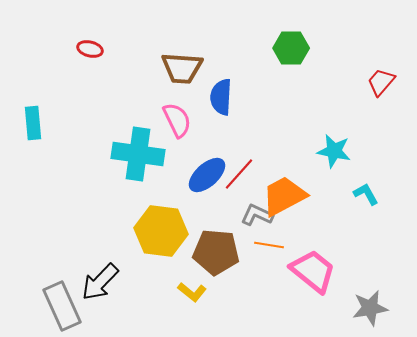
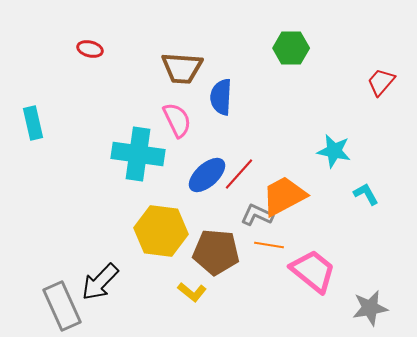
cyan rectangle: rotated 8 degrees counterclockwise
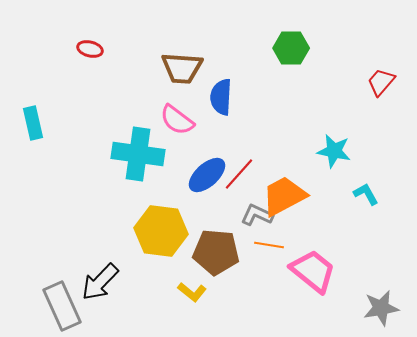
pink semicircle: rotated 153 degrees clockwise
gray star: moved 11 px right
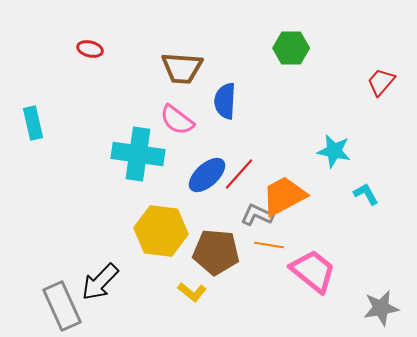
blue semicircle: moved 4 px right, 4 px down
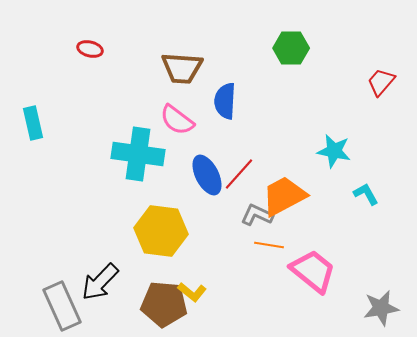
blue ellipse: rotated 75 degrees counterclockwise
brown pentagon: moved 52 px left, 52 px down
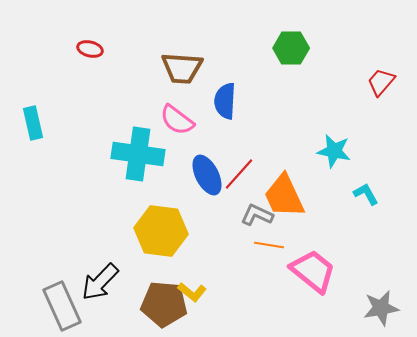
orange trapezoid: rotated 87 degrees counterclockwise
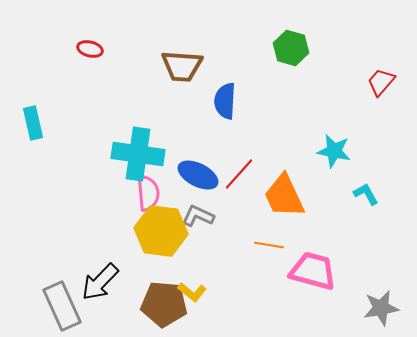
green hexagon: rotated 16 degrees clockwise
brown trapezoid: moved 2 px up
pink semicircle: moved 29 px left, 73 px down; rotated 132 degrees counterclockwise
blue ellipse: moved 9 px left; rotated 36 degrees counterclockwise
gray L-shape: moved 59 px left, 1 px down
pink trapezoid: rotated 24 degrees counterclockwise
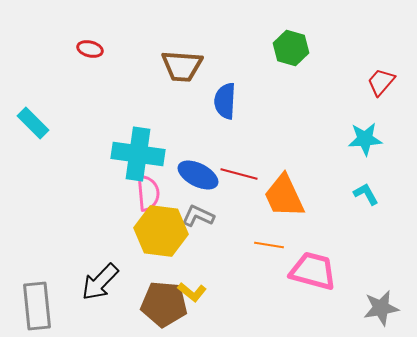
cyan rectangle: rotated 32 degrees counterclockwise
cyan star: moved 31 px right, 12 px up; rotated 16 degrees counterclockwise
red line: rotated 63 degrees clockwise
gray rectangle: moved 25 px left; rotated 18 degrees clockwise
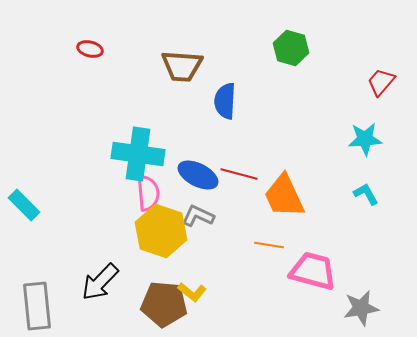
cyan rectangle: moved 9 px left, 82 px down
yellow hexagon: rotated 12 degrees clockwise
gray star: moved 20 px left
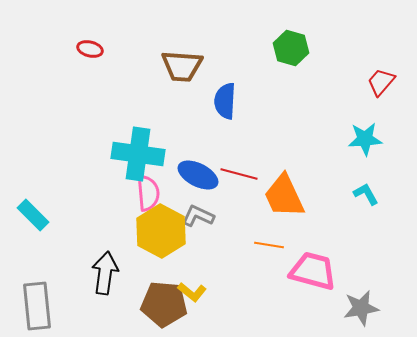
cyan rectangle: moved 9 px right, 10 px down
yellow hexagon: rotated 9 degrees clockwise
black arrow: moved 5 px right, 9 px up; rotated 144 degrees clockwise
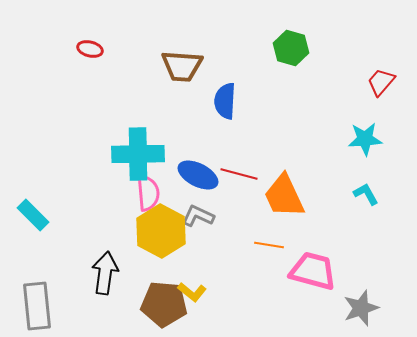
cyan cross: rotated 9 degrees counterclockwise
gray star: rotated 9 degrees counterclockwise
